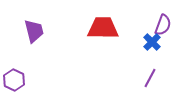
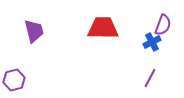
blue cross: rotated 18 degrees clockwise
purple hexagon: rotated 20 degrees clockwise
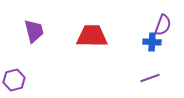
red trapezoid: moved 11 px left, 8 px down
blue cross: rotated 30 degrees clockwise
purple line: rotated 42 degrees clockwise
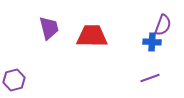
purple trapezoid: moved 15 px right, 3 px up
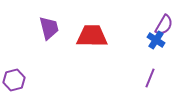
purple semicircle: moved 1 px right; rotated 10 degrees clockwise
blue cross: moved 4 px right, 2 px up; rotated 30 degrees clockwise
purple line: rotated 48 degrees counterclockwise
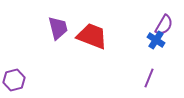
purple trapezoid: moved 9 px right
red trapezoid: rotated 20 degrees clockwise
purple line: moved 1 px left
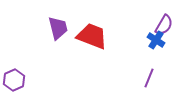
purple hexagon: rotated 10 degrees counterclockwise
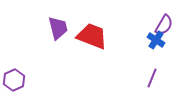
purple line: moved 3 px right
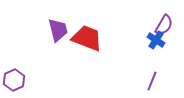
purple trapezoid: moved 2 px down
red trapezoid: moved 5 px left, 2 px down
purple line: moved 3 px down
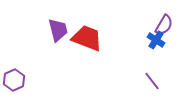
purple line: rotated 60 degrees counterclockwise
